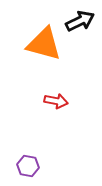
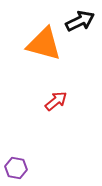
red arrow: rotated 50 degrees counterclockwise
purple hexagon: moved 12 px left, 2 px down
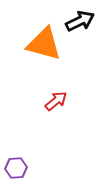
purple hexagon: rotated 15 degrees counterclockwise
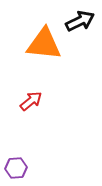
orange triangle: rotated 9 degrees counterclockwise
red arrow: moved 25 px left
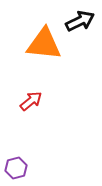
purple hexagon: rotated 10 degrees counterclockwise
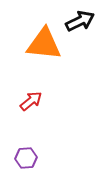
purple hexagon: moved 10 px right, 10 px up; rotated 10 degrees clockwise
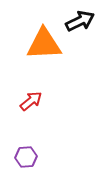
orange triangle: rotated 9 degrees counterclockwise
purple hexagon: moved 1 px up
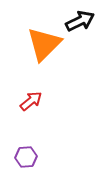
orange triangle: rotated 42 degrees counterclockwise
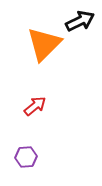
red arrow: moved 4 px right, 5 px down
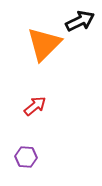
purple hexagon: rotated 10 degrees clockwise
